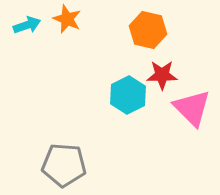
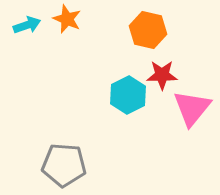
pink triangle: rotated 24 degrees clockwise
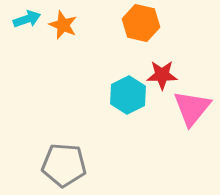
orange star: moved 4 px left, 6 px down
cyan arrow: moved 6 px up
orange hexagon: moved 7 px left, 7 px up
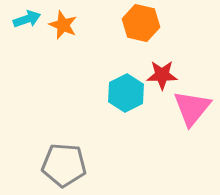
cyan hexagon: moved 2 px left, 2 px up
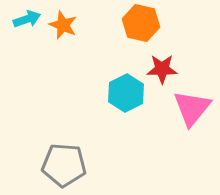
red star: moved 6 px up
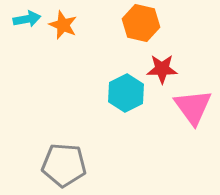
cyan arrow: rotated 8 degrees clockwise
pink triangle: moved 1 px right, 1 px up; rotated 15 degrees counterclockwise
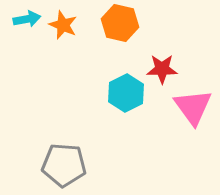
orange hexagon: moved 21 px left
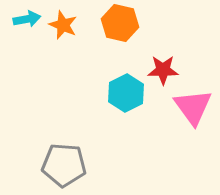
red star: moved 1 px right, 1 px down
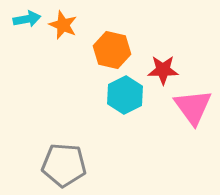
orange hexagon: moved 8 px left, 27 px down
cyan hexagon: moved 1 px left, 2 px down
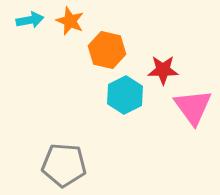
cyan arrow: moved 3 px right, 1 px down
orange star: moved 7 px right, 4 px up
orange hexagon: moved 5 px left
